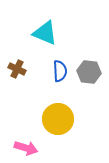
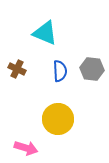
gray hexagon: moved 3 px right, 3 px up
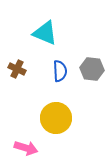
yellow circle: moved 2 px left, 1 px up
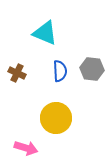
brown cross: moved 4 px down
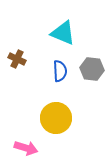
cyan triangle: moved 18 px right
brown cross: moved 14 px up
